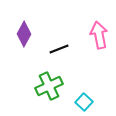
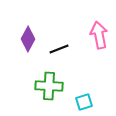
purple diamond: moved 4 px right, 5 px down
green cross: rotated 28 degrees clockwise
cyan square: rotated 30 degrees clockwise
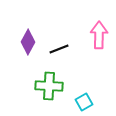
pink arrow: rotated 12 degrees clockwise
purple diamond: moved 3 px down
cyan square: rotated 12 degrees counterclockwise
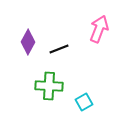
pink arrow: moved 6 px up; rotated 20 degrees clockwise
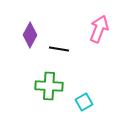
purple diamond: moved 2 px right, 7 px up
black line: rotated 30 degrees clockwise
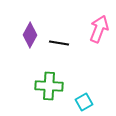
black line: moved 6 px up
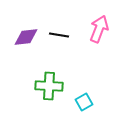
purple diamond: moved 4 px left, 2 px down; rotated 55 degrees clockwise
black line: moved 8 px up
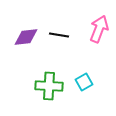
cyan square: moved 20 px up
